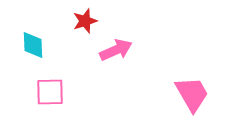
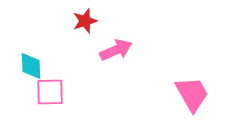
cyan diamond: moved 2 px left, 21 px down
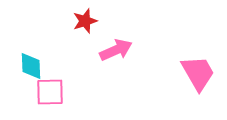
pink trapezoid: moved 6 px right, 21 px up
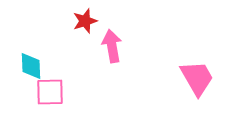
pink arrow: moved 4 px left, 4 px up; rotated 76 degrees counterclockwise
pink trapezoid: moved 1 px left, 5 px down
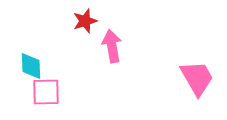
pink square: moved 4 px left
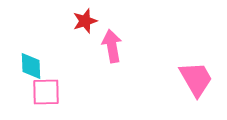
pink trapezoid: moved 1 px left, 1 px down
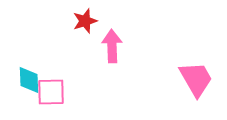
pink arrow: rotated 8 degrees clockwise
cyan diamond: moved 2 px left, 14 px down
pink square: moved 5 px right
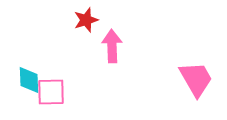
red star: moved 1 px right, 1 px up
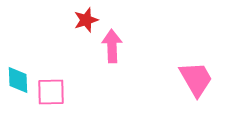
cyan diamond: moved 11 px left
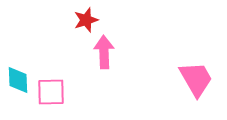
pink arrow: moved 8 px left, 6 px down
